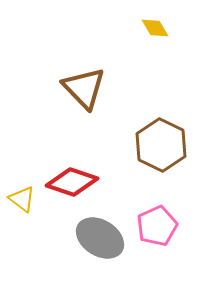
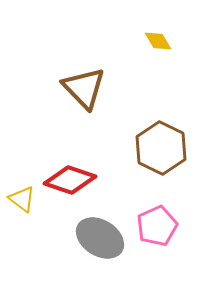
yellow diamond: moved 3 px right, 13 px down
brown hexagon: moved 3 px down
red diamond: moved 2 px left, 2 px up
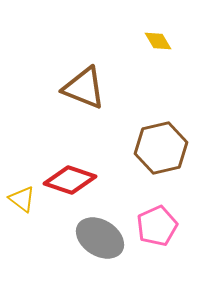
brown triangle: rotated 24 degrees counterclockwise
brown hexagon: rotated 21 degrees clockwise
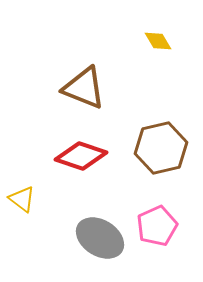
red diamond: moved 11 px right, 24 px up
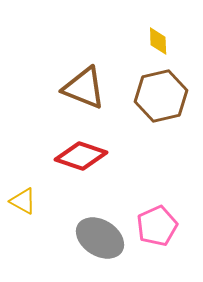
yellow diamond: rotated 28 degrees clockwise
brown hexagon: moved 52 px up
yellow triangle: moved 1 px right, 2 px down; rotated 8 degrees counterclockwise
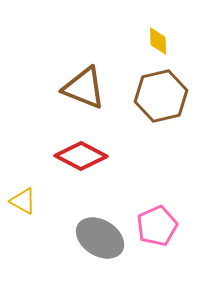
red diamond: rotated 9 degrees clockwise
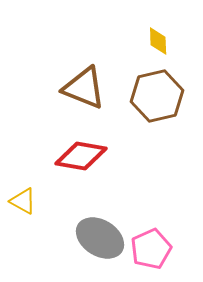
brown hexagon: moved 4 px left
red diamond: rotated 18 degrees counterclockwise
pink pentagon: moved 6 px left, 23 px down
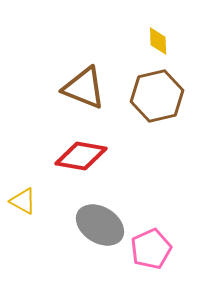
gray ellipse: moved 13 px up
